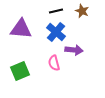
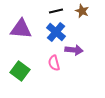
green square: rotated 30 degrees counterclockwise
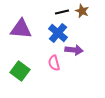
black line: moved 6 px right, 1 px down
blue cross: moved 2 px right, 1 px down
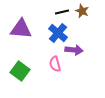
pink semicircle: moved 1 px right, 1 px down
